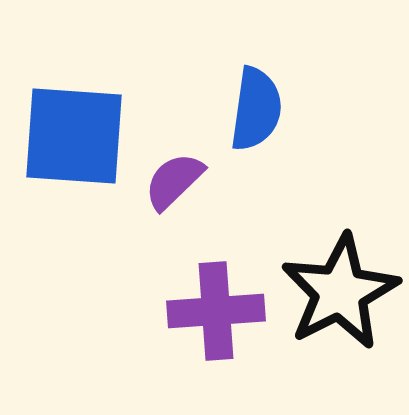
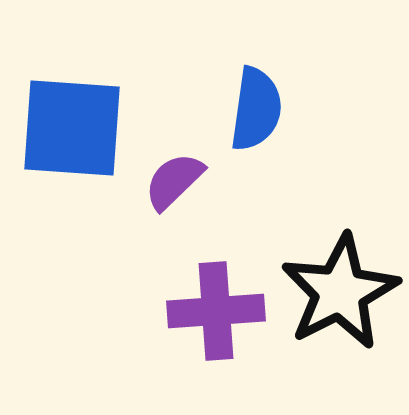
blue square: moved 2 px left, 8 px up
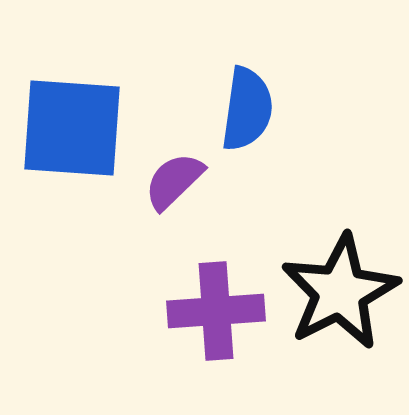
blue semicircle: moved 9 px left
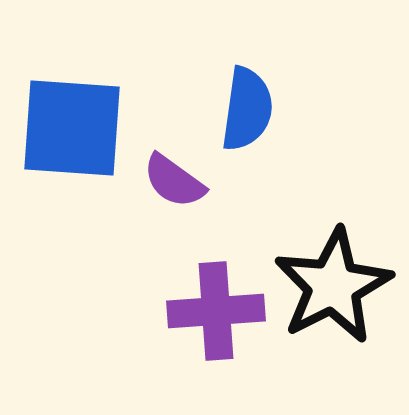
purple semicircle: rotated 100 degrees counterclockwise
black star: moved 7 px left, 6 px up
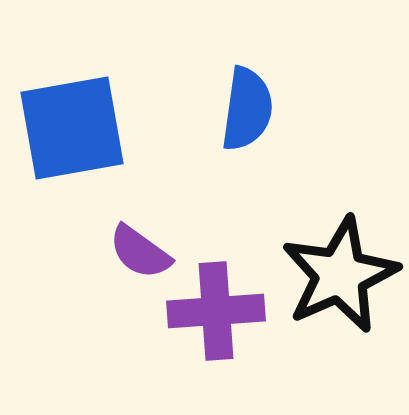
blue square: rotated 14 degrees counterclockwise
purple semicircle: moved 34 px left, 71 px down
black star: moved 7 px right, 11 px up; rotated 3 degrees clockwise
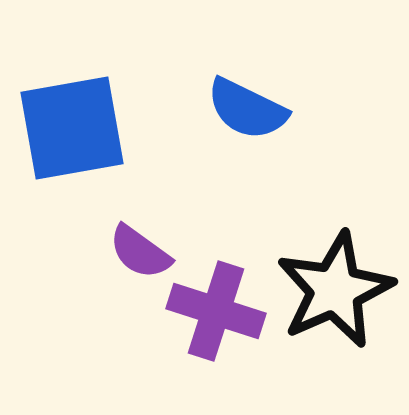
blue semicircle: rotated 108 degrees clockwise
black star: moved 5 px left, 15 px down
purple cross: rotated 22 degrees clockwise
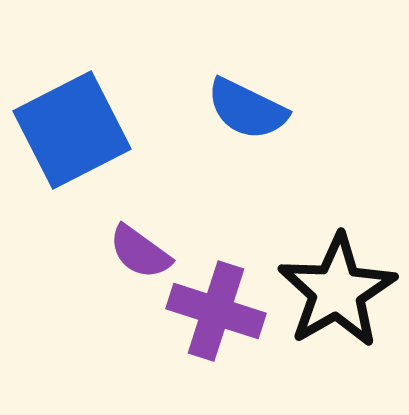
blue square: moved 2 px down; rotated 17 degrees counterclockwise
black star: moved 2 px right, 1 px down; rotated 6 degrees counterclockwise
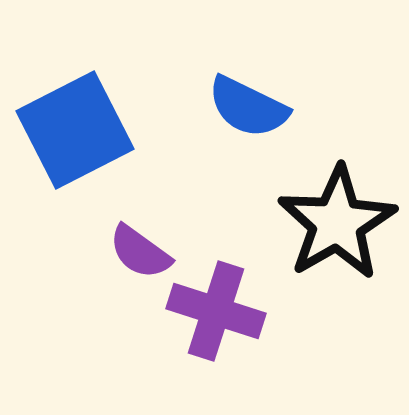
blue semicircle: moved 1 px right, 2 px up
blue square: moved 3 px right
black star: moved 68 px up
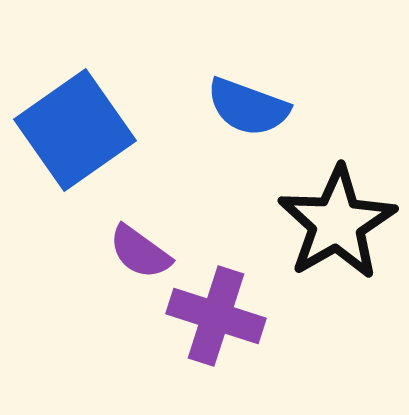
blue semicircle: rotated 6 degrees counterclockwise
blue square: rotated 8 degrees counterclockwise
purple cross: moved 5 px down
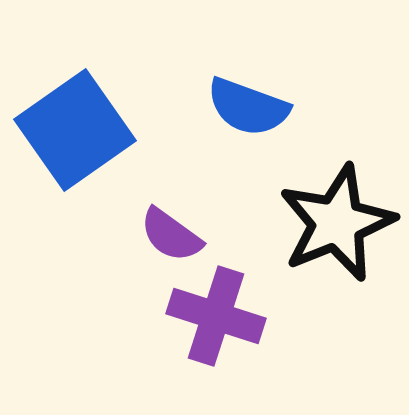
black star: rotated 8 degrees clockwise
purple semicircle: moved 31 px right, 17 px up
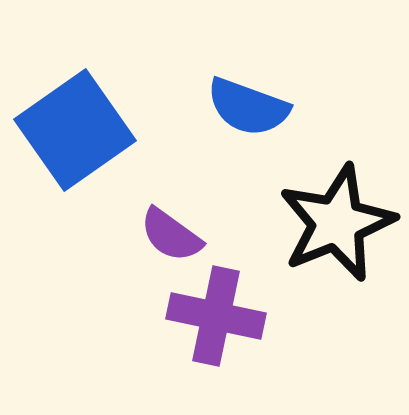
purple cross: rotated 6 degrees counterclockwise
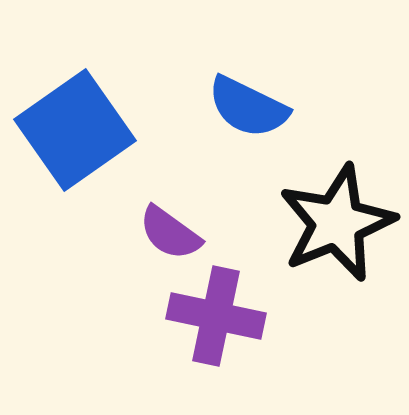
blue semicircle: rotated 6 degrees clockwise
purple semicircle: moved 1 px left, 2 px up
